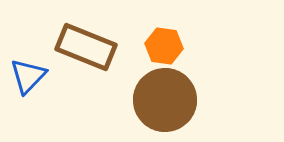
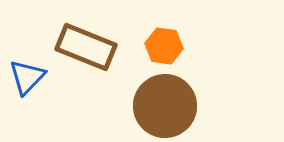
blue triangle: moved 1 px left, 1 px down
brown circle: moved 6 px down
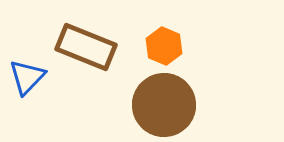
orange hexagon: rotated 15 degrees clockwise
brown circle: moved 1 px left, 1 px up
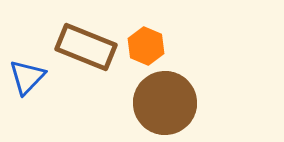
orange hexagon: moved 18 px left
brown circle: moved 1 px right, 2 px up
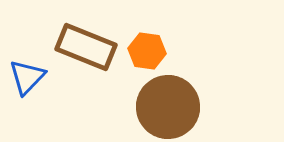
orange hexagon: moved 1 px right, 5 px down; rotated 15 degrees counterclockwise
brown circle: moved 3 px right, 4 px down
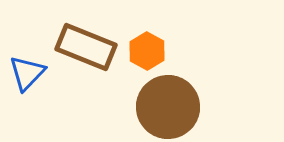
orange hexagon: rotated 21 degrees clockwise
blue triangle: moved 4 px up
